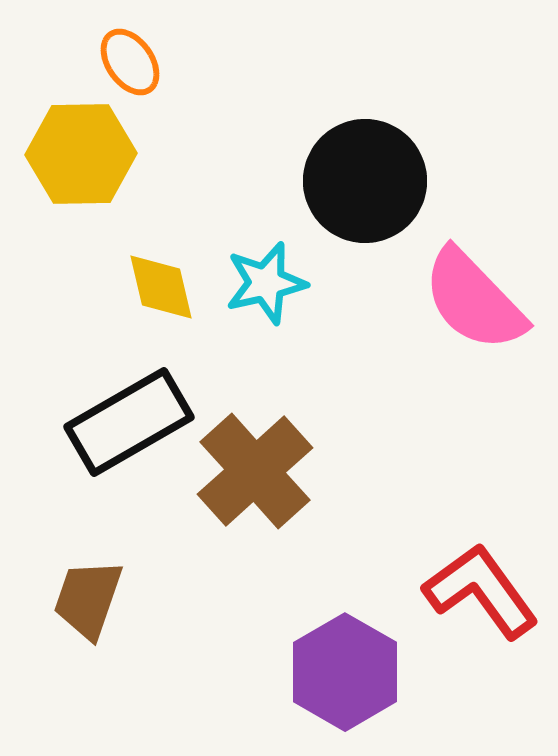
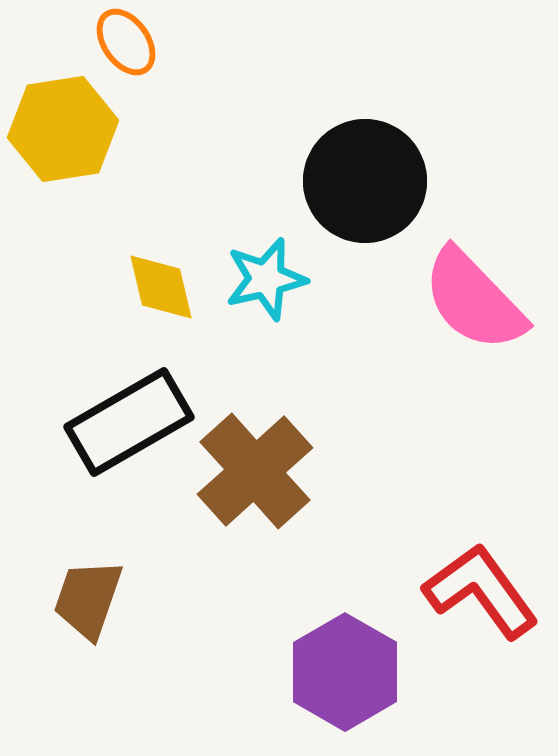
orange ellipse: moved 4 px left, 20 px up
yellow hexagon: moved 18 px left, 25 px up; rotated 8 degrees counterclockwise
cyan star: moved 4 px up
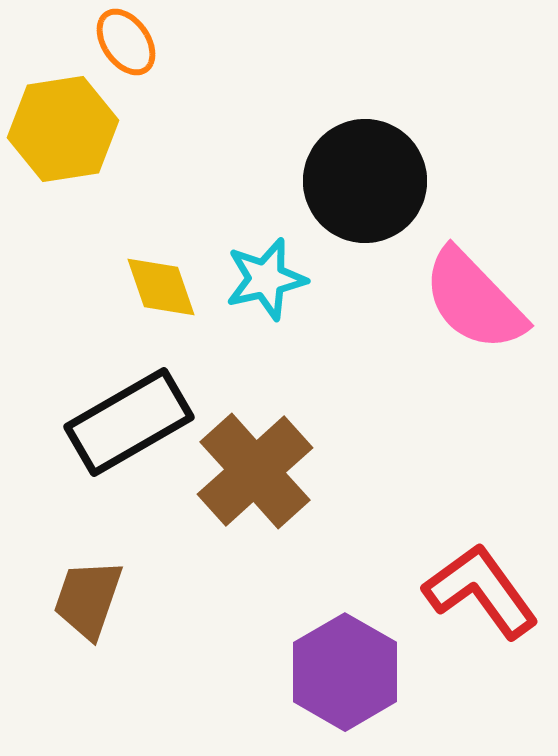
yellow diamond: rotated 6 degrees counterclockwise
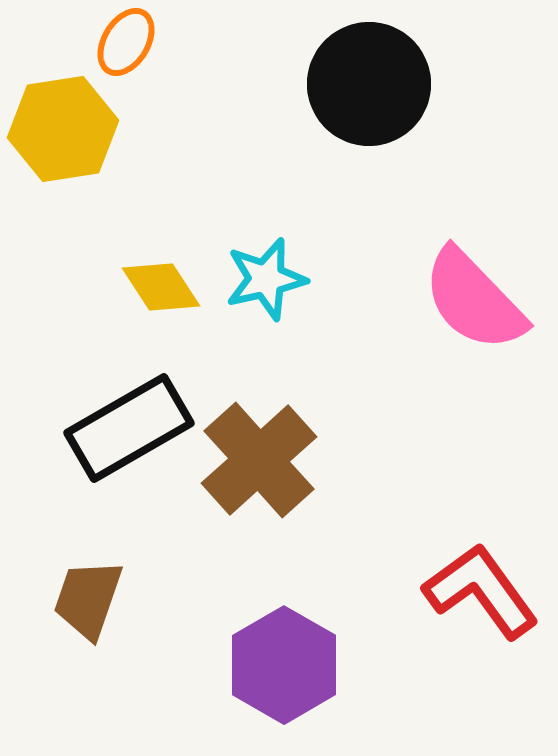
orange ellipse: rotated 66 degrees clockwise
black circle: moved 4 px right, 97 px up
yellow diamond: rotated 14 degrees counterclockwise
black rectangle: moved 6 px down
brown cross: moved 4 px right, 11 px up
purple hexagon: moved 61 px left, 7 px up
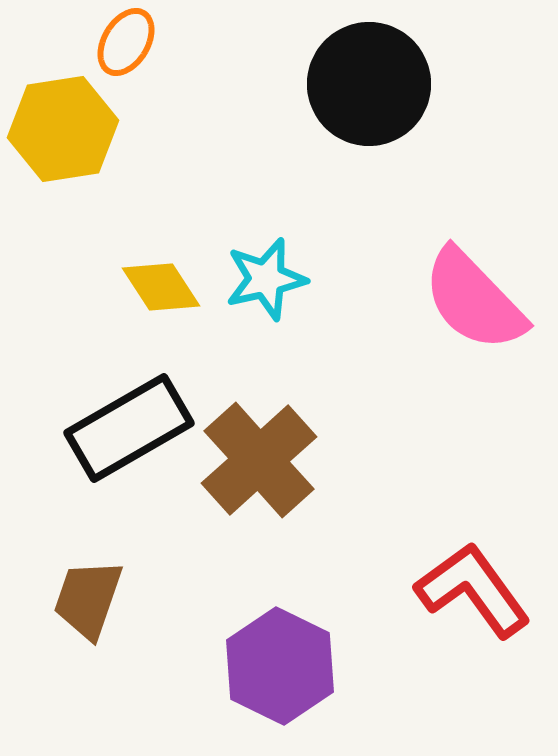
red L-shape: moved 8 px left, 1 px up
purple hexagon: moved 4 px left, 1 px down; rotated 4 degrees counterclockwise
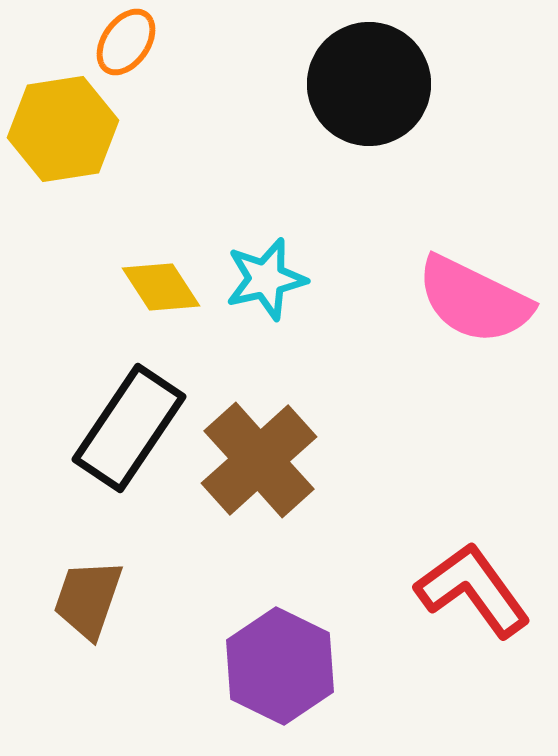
orange ellipse: rotated 4 degrees clockwise
pink semicircle: rotated 20 degrees counterclockwise
black rectangle: rotated 26 degrees counterclockwise
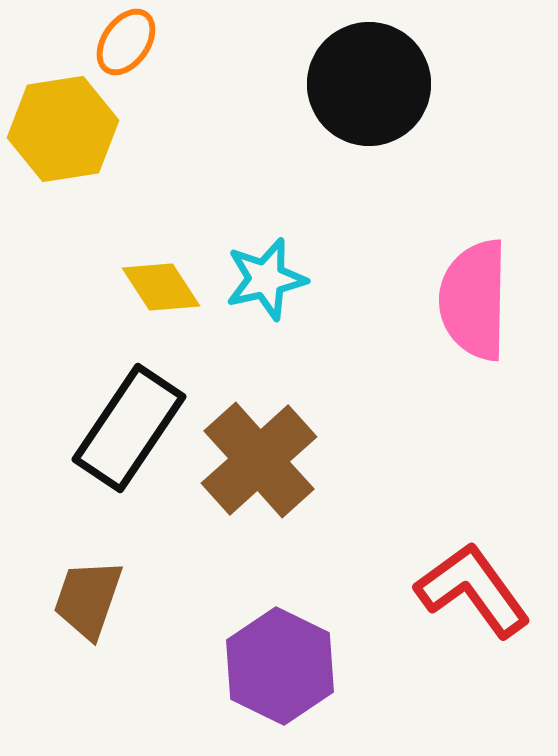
pink semicircle: rotated 65 degrees clockwise
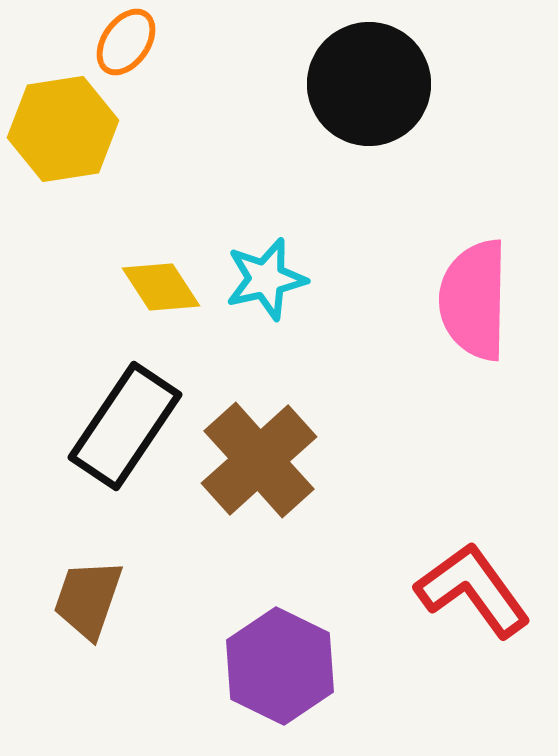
black rectangle: moved 4 px left, 2 px up
